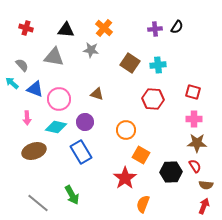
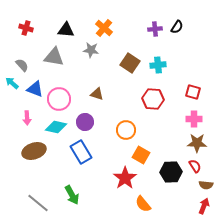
orange semicircle: rotated 60 degrees counterclockwise
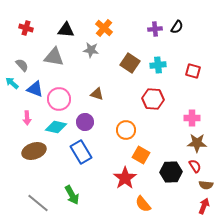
red square: moved 21 px up
pink cross: moved 2 px left, 1 px up
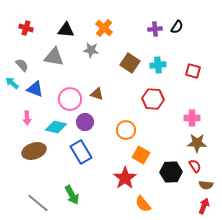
pink circle: moved 11 px right
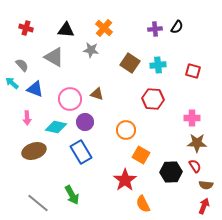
gray triangle: rotated 20 degrees clockwise
red star: moved 2 px down
orange semicircle: rotated 12 degrees clockwise
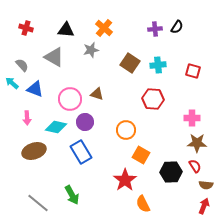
gray star: rotated 21 degrees counterclockwise
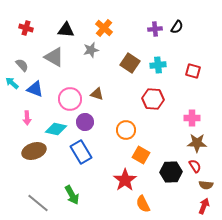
cyan diamond: moved 2 px down
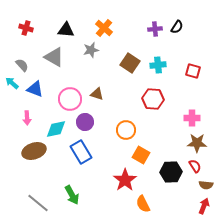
cyan diamond: rotated 25 degrees counterclockwise
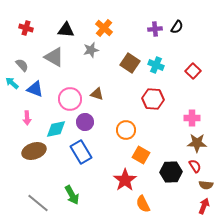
cyan cross: moved 2 px left; rotated 28 degrees clockwise
red square: rotated 28 degrees clockwise
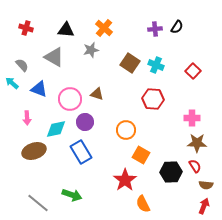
blue triangle: moved 4 px right
green arrow: rotated 42 degrees counterclockwise
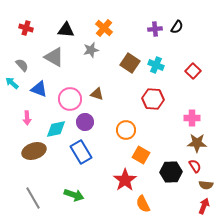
green arrow: moved 2 px right
gray line: moved 5 px left, 5 px up; rotated 20 degrees clockwise
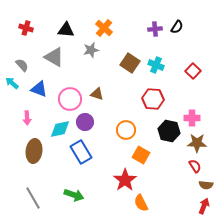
cyan diamond: moved 4 px right
brown ellipse: rotated 65 degrees counterclockwise
black hexagon: moved 2 px left, 41 px up; rotated 15 degrees clockwise
orange semicircle: moved 2 px left, 1 px up
